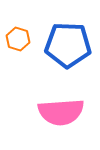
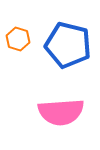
blue pentagon: rotated 12 degrees clockwise
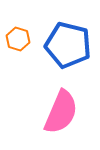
pink semicircle: rotated 63 degrees counterclockwise
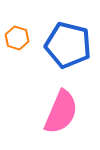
orange hexagon: moved 1 px left, 1 px up
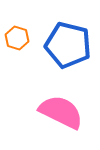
pink semicircle: rotated 87 degrees counterclockwise
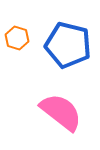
pink semicircle: rotated 12 degrees clockwise
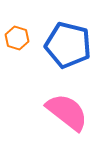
pink semicircle: moved 6 px right
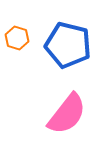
pink semicircle: moved 2 px down; rotated 90 degrees clockwise
